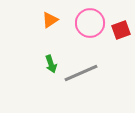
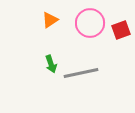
gray line: rotated 12 degrees clockwise
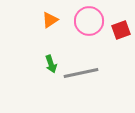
pink circle: moved 1 px left, 2 px up
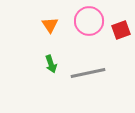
orange triangle: moved 5 px down; rotated 30 degrees counterclockwise
gray line: moved 7 px right
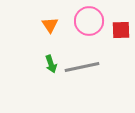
red square: rotated 18 degrees clockwise
gray line: moved 6 px left, 6 px up
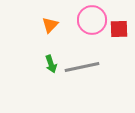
pink circle: moved 3 px right, 1 px up
orange triangle: rotated 18 degrees clockwise
red square: moved 2 px left, 1 px up
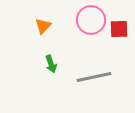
pink circle: moved 1 px left
orange triangle: moved 7 px left, 1 px down
gray line: moved 12 px right, 10 px down
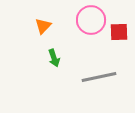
red square: moved 3 px down
green arrow: moved 3 px right, 6 px up
gray line: moved 5 px right
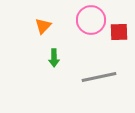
green arrow: rotated 18 degrees clockwise
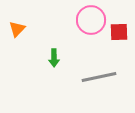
orange triangle: moved 26 px left, 3 px down
